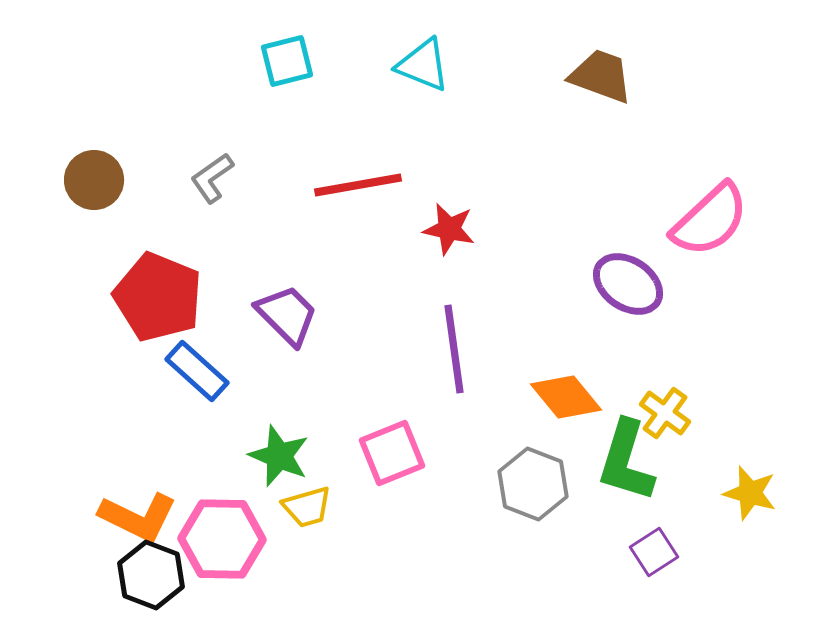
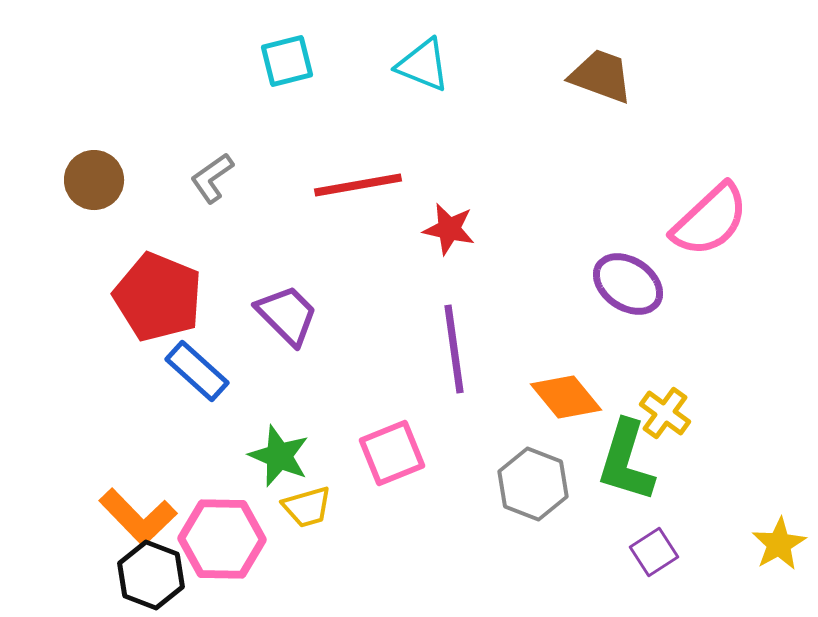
yellow star: moved 29 px right, 51 px down; rotated 26 degrees clockwise
orange L-shape: rotated 20 degrees clockwise
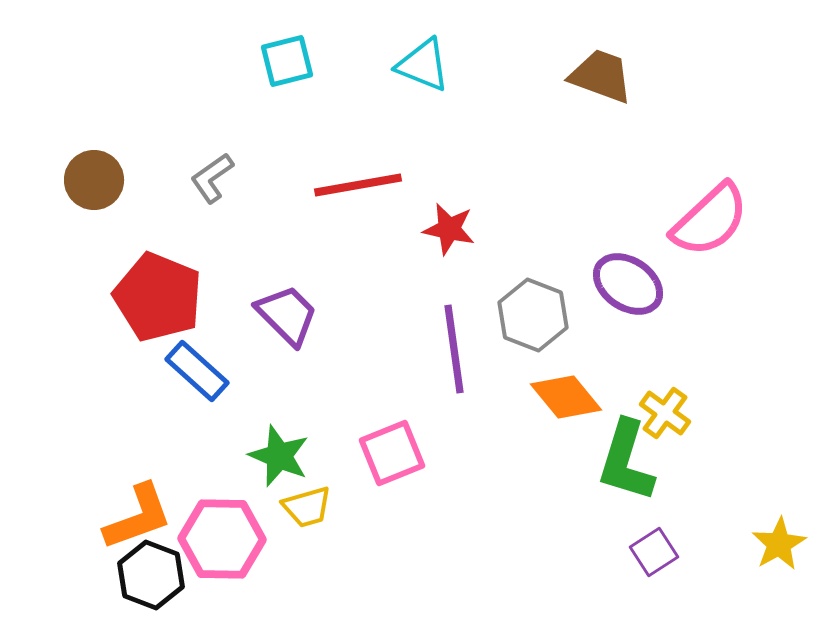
gray hexagon: moved 169 px up
orange L-shape: rotated 66 degrees counterclockwise
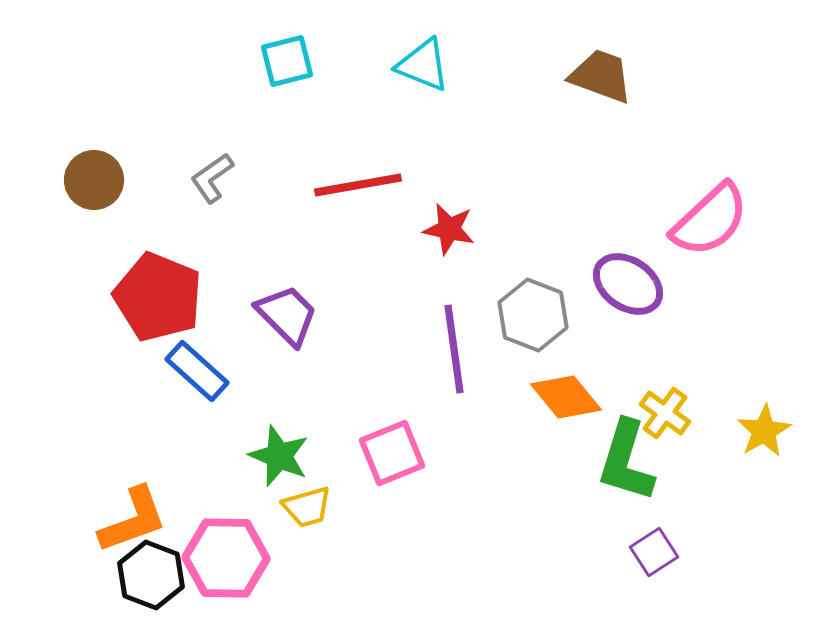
orange L-shape: moved 5 px left, 3 px down
pink hexagon: moved 4 px right, 19 px down
yellow star: moved 15 px left, 113 px up
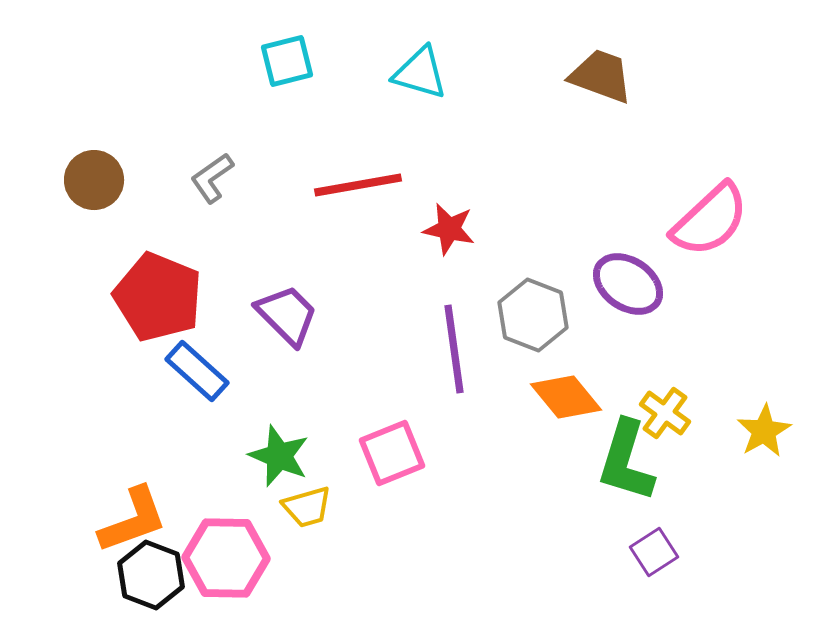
cyan triangle: moved 3 px left, 8 px down; rotated 6 degrees counterclockwise
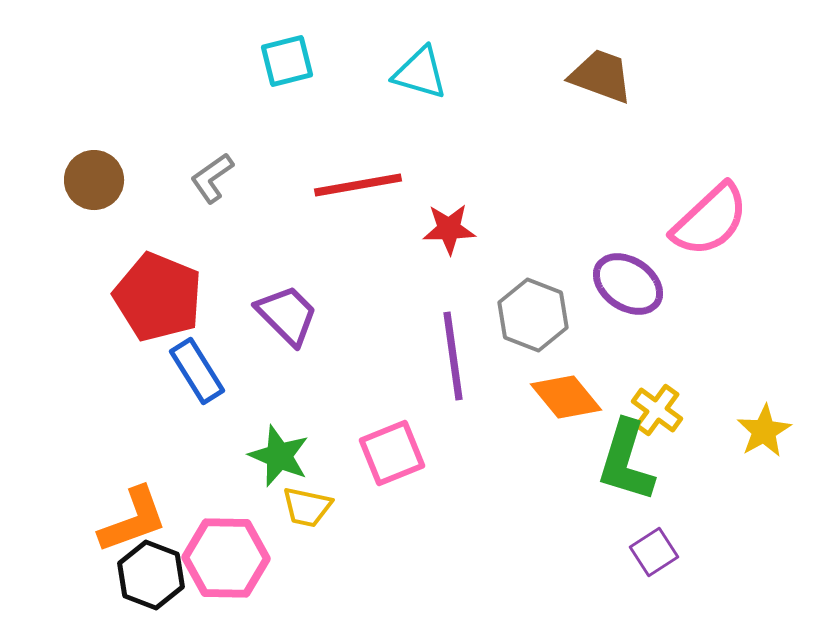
red star: rotated 14 degrees counterclockwise
purple line: moved 1 px left, 7 px down
blue rectangle: rotated 16 degrees clockwise
yellow cross: moved 8 px left, 3 px up
yellow trapezoid: rotated 28 degrees clockwise
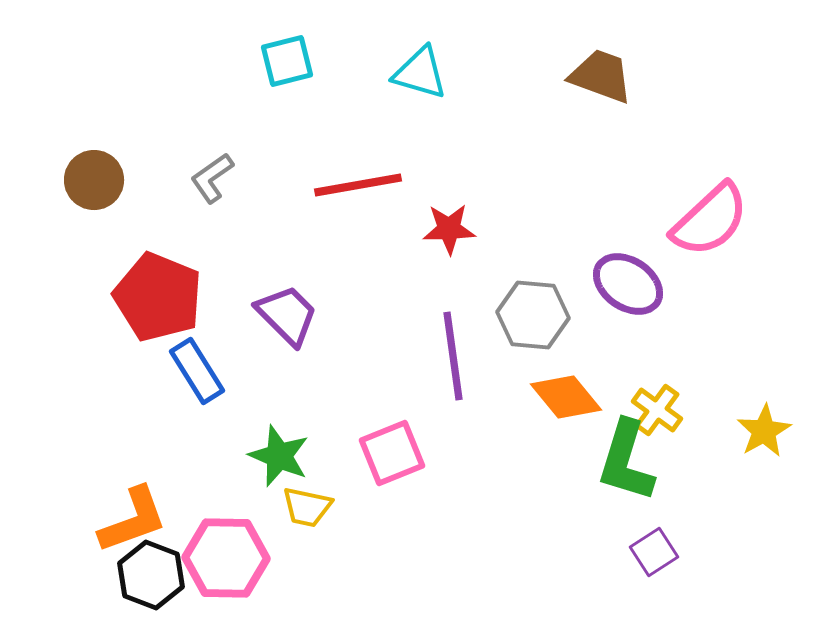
gray hexagon: rotated 16 degrees counterclockwise
